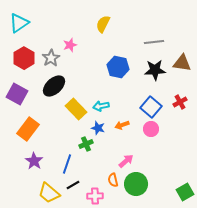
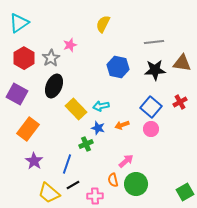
black ellipse: rotated 25 degrees counterclockwise
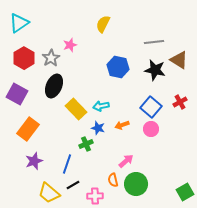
brown triangle: moved 3 px left, 3 px up; rotated 24 degrees clockwise
black star: rotated 15 degrees clockwise
purple star: rotated 18 degrees clockwise
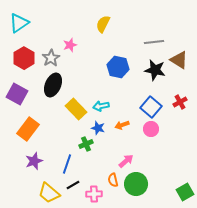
black ellipse: moved 1 px left, 1 px up
pink cross: moved 1 px left, 2 px up
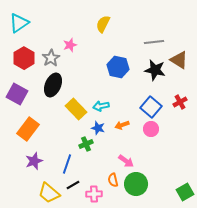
pink arrow: rotated 77 degrees clockwise
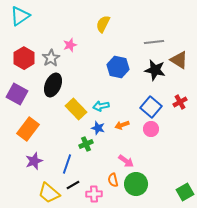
cyan triangle: moved 1 px right, 7 px up
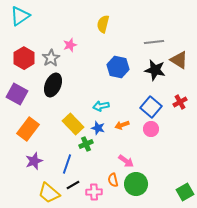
yellow semicircle: rotated 12 degrees counterclockwise
yellow rectangle: moved 3 px left, 15 px down
pink cross: moved 2 px up
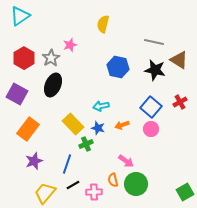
gray line: rotated 18 degrees clockwise
yellow trapezoid: moved 4 px left; rotated 90 degrees clockwise
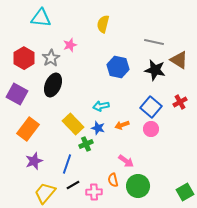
cyan triangle: moved 21 px right, 2 px down; rotated 40 degrees clockwise
green circle: moved 2 px right, 2 px down
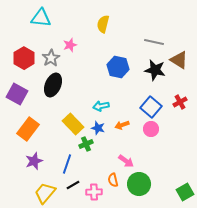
green circle: moved 1 px right, 2 px up
